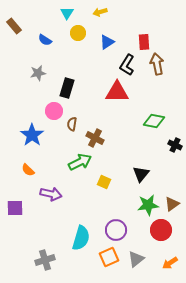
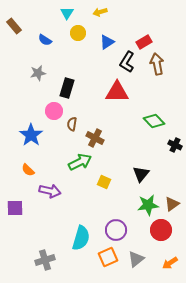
red rectangle: rotated 63 degrees clockwise
black L-shape: moved 3 px up
green diamond: rotated 35 degrees clockwise
blue star: moved 1 px left
purple arrow: moved 1 px left, 3 px up
orange square: moved 1 px left
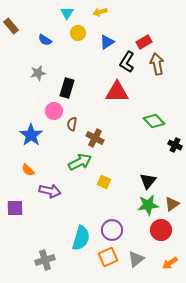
brown rectangle: moved 3 px left
black triangle: moved 7 px right, 7 px down
purple circle: moved 4 px left
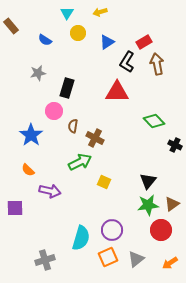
brown semicircle: moved 1 px right, 2 px down
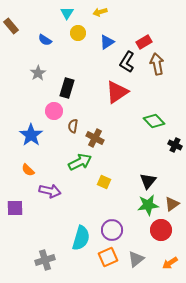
gray star: rotated 21 degrees counterclockwise
red triangle: rotated 35 degrees counterclockwise
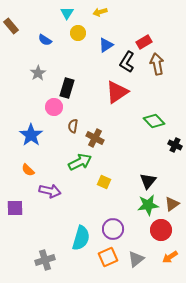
blue triangle: moved 1 px left, 3 px down
pink circle: moved 4 px up
purple circle: moved 1 px right, 1 px up
orange arrow: moved 6 px up
